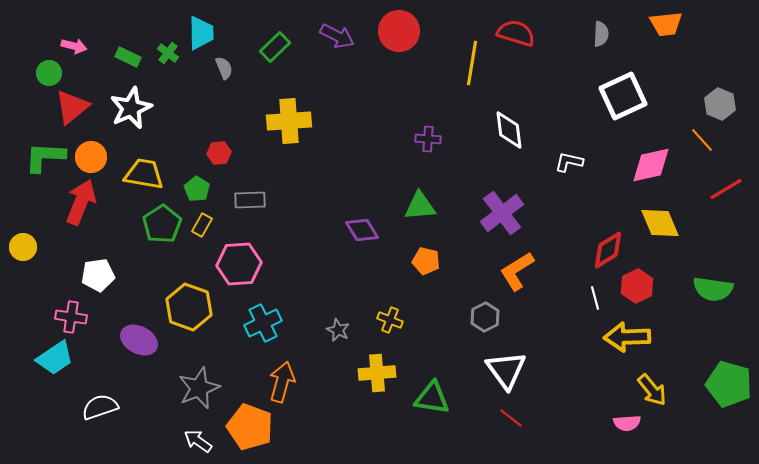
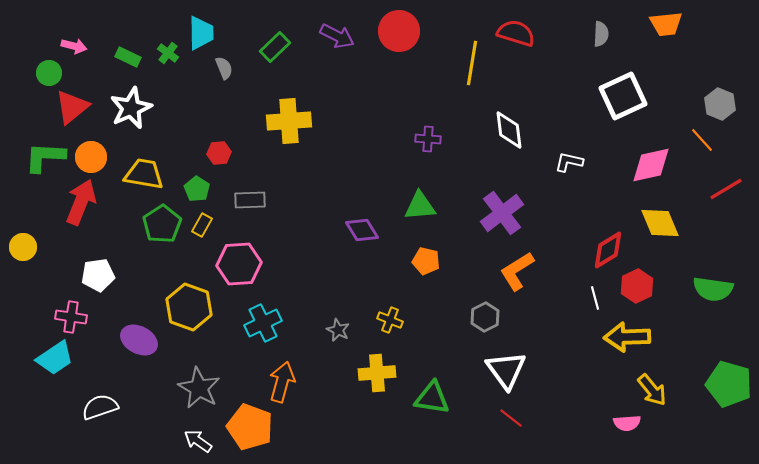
gray star at (199, 388): rotated 21 degrees counterclockwise
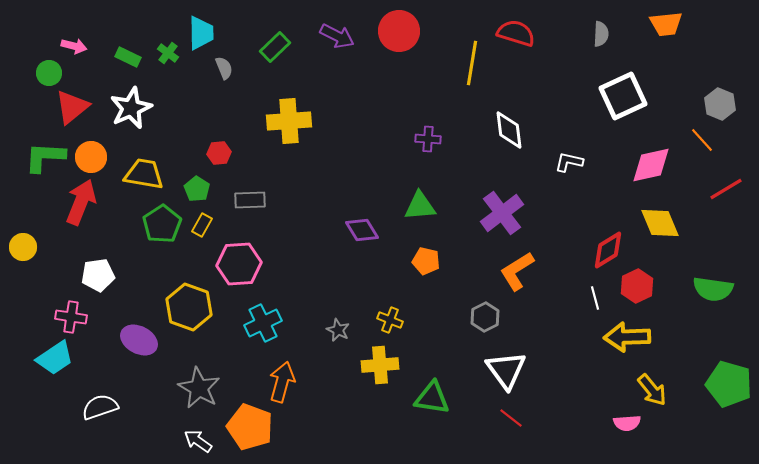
yellow cross at (377, 373): moved 3 px right, 8 px up
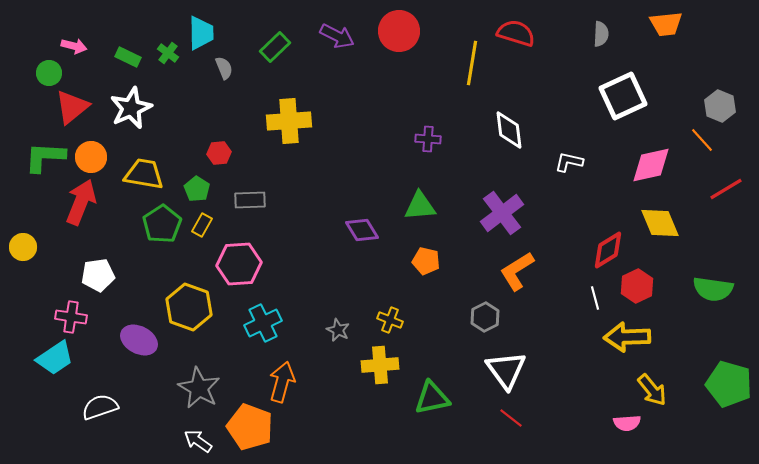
gray hexagon at (720, 104): moved 2 px down
green triangle at (432, 398): rotated 21 degrees counterclockwise
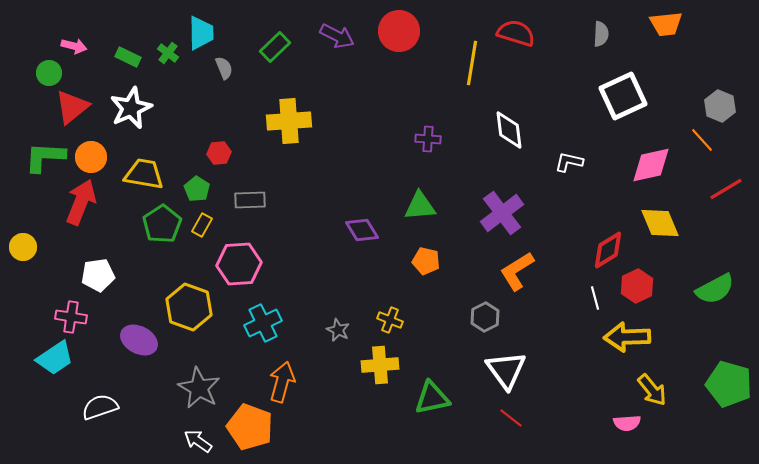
green semicircle at (713, 289): moved 2 px right; rotated 36 degrees counterclockwise
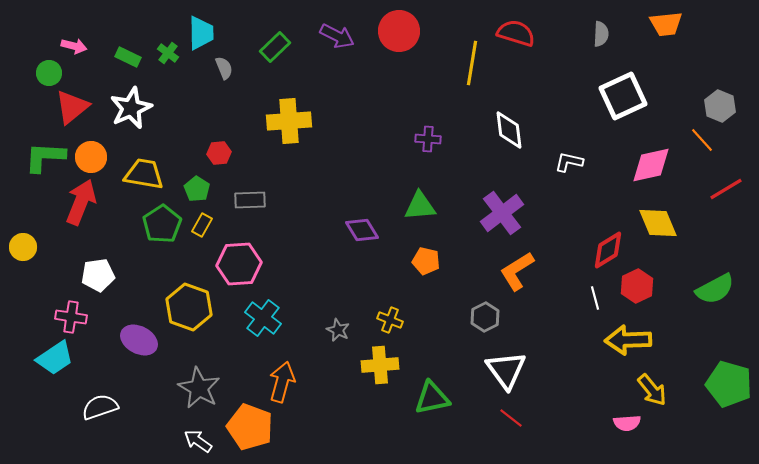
yellow diamond at (660, 223): moved 2 px left
cyan cross at (263, 323): moved 5 px up; rotated 27 degrees counterclockwise
yellow arrow at (627, 337): moved 1 px right, 3 px down
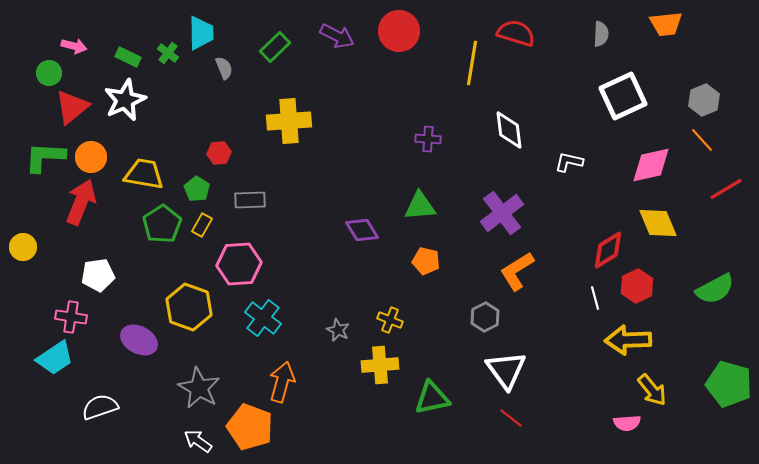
gray hexagon at (720, 106): moved 16 px left, 6 px up; rotated 16 degrees clockwise
white star at (131, 108): moved 6 px left, 8 px up
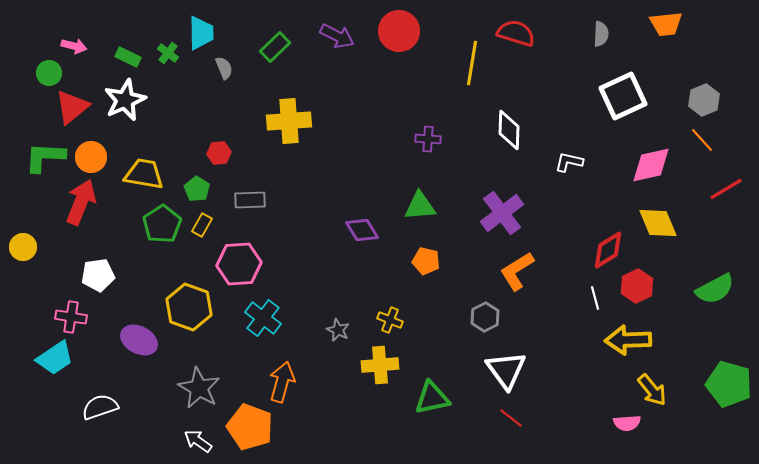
white diamond at (509, 130): rotated 9 degrees clockwise
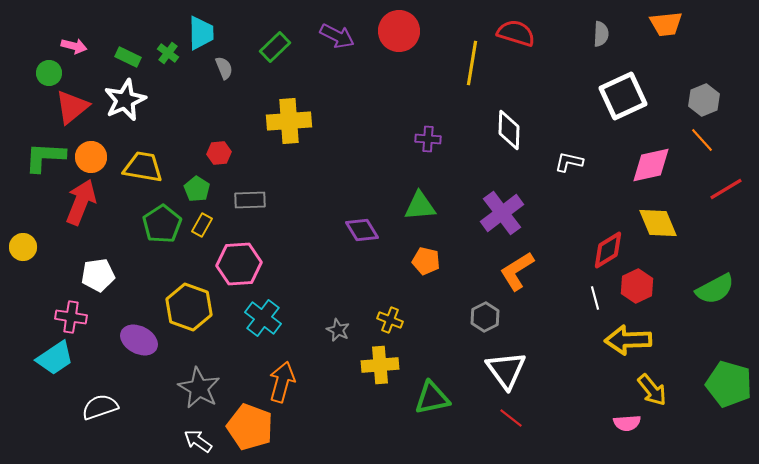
yellow trapezoid at (144, 174): moved 1 px left, 7 px up
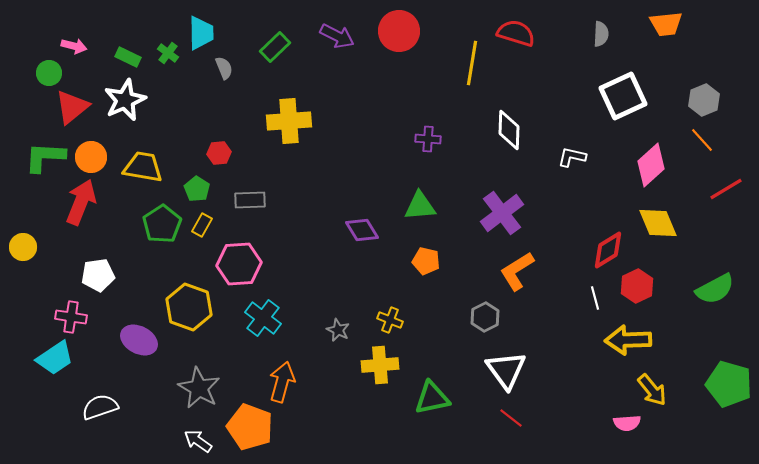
white L-shape at (569, 162): moved 3 px right, 5 px up
pink diamond at (651, 165): rotated 30 degrees counterclockwise
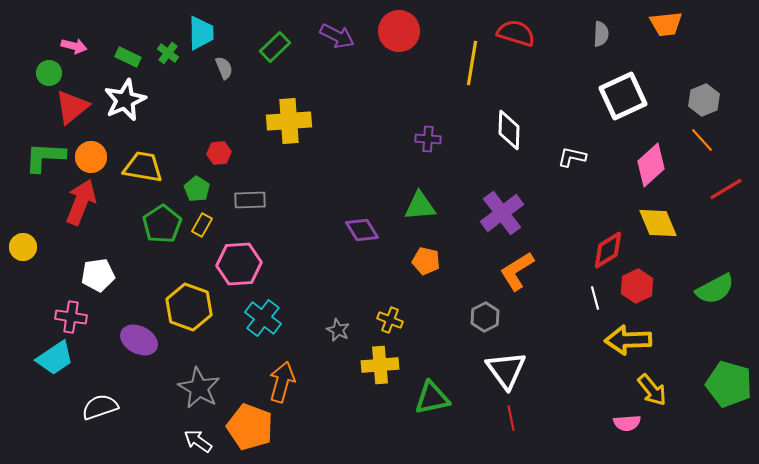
red line at (511, 418): rotated 40 degrees clockwise
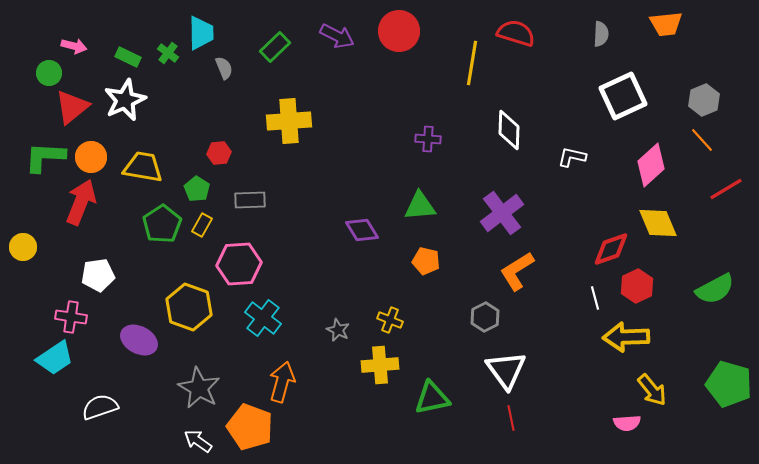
red diamond at (608, 250): moved 3 px right, 1 px up; rotated 12 degrees clockwise
yellow arrow at (628, 340): moved 2 px left, 3 px up
